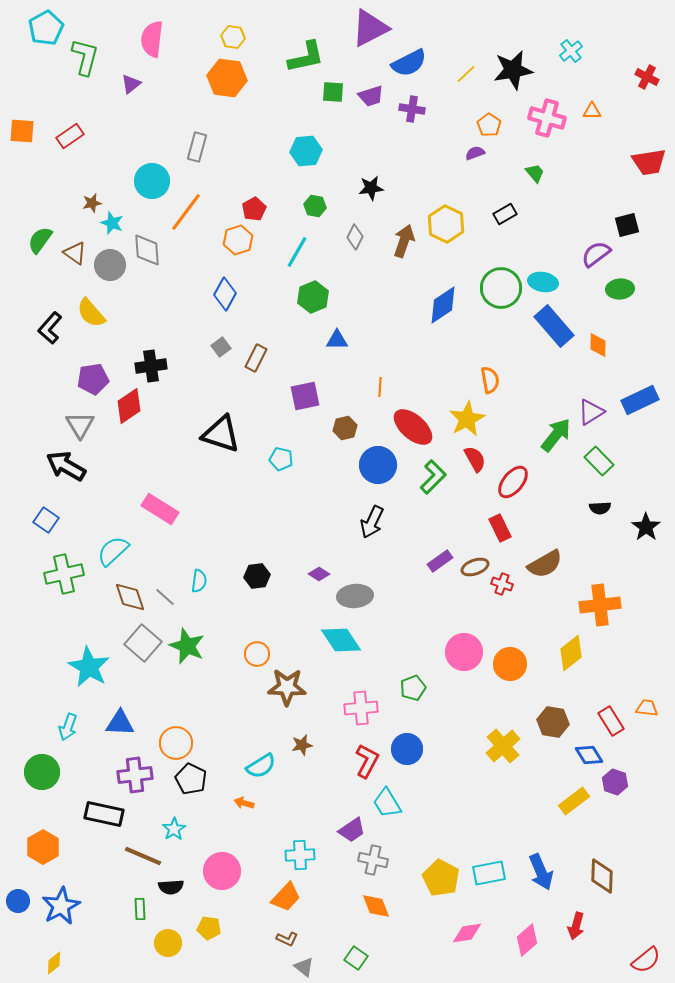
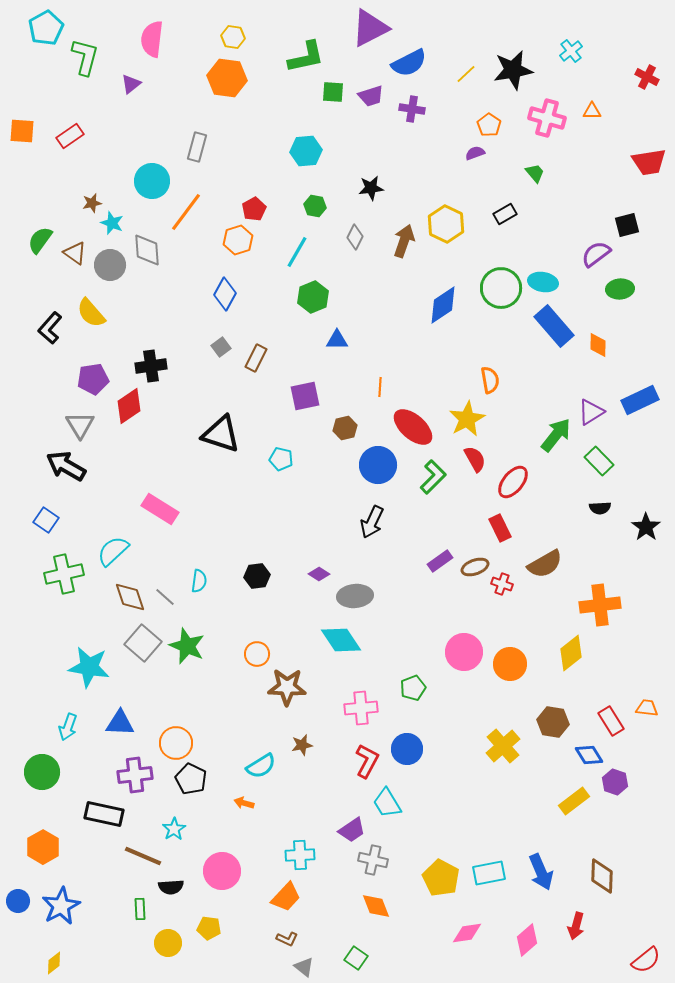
cyan star at (89, 667): rotated 21 degrees counterclockwise
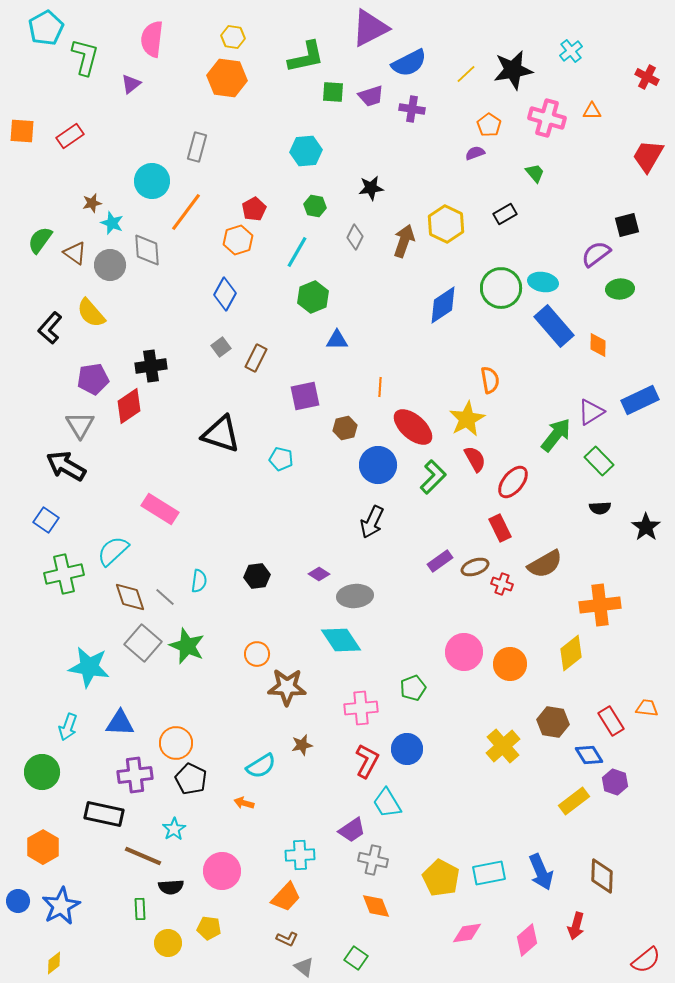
red trapezoid at (649, 162): moved 1 px left, 6 px up; rotated 129 degrees clockwise
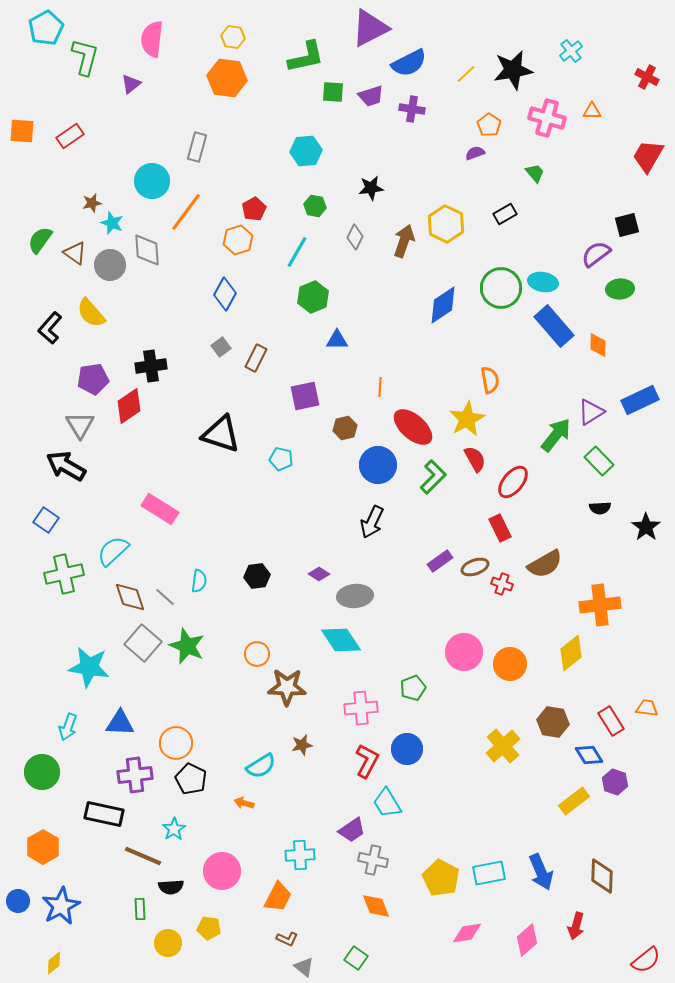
orange trapezoid at (286, 897): moved 8 px left; rotated 16 degrees counterclockwise
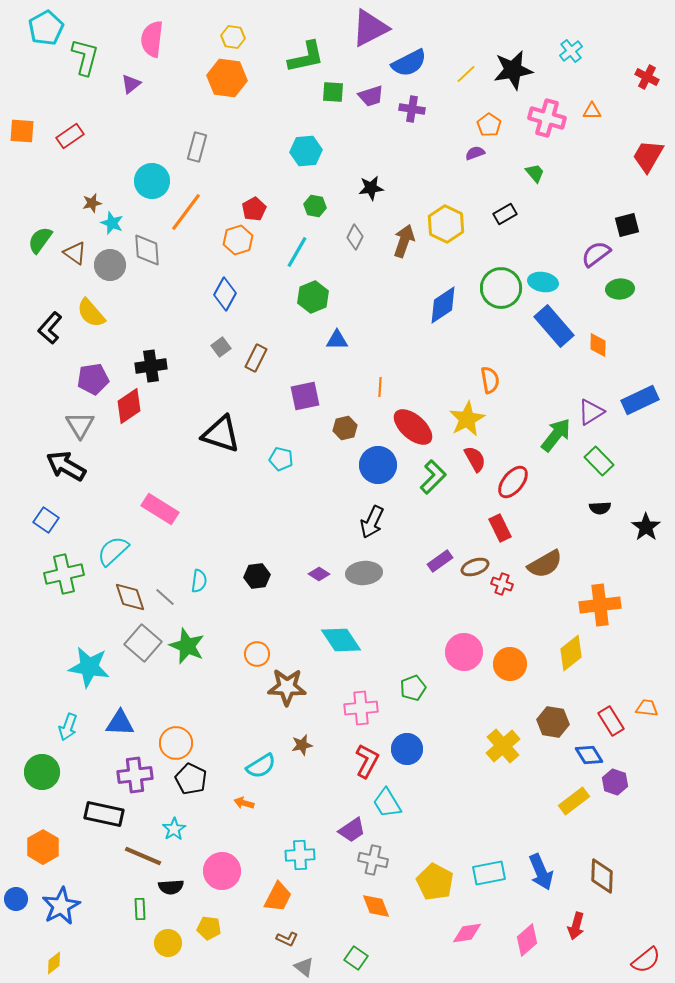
gray ellipse at (355, 596): moved 9 px right, 23 px up
yellow pentagon at (441, 878): moved 6 px left, 4 px down
blue circle at (18, 901): moved 2 px left, 2 px up
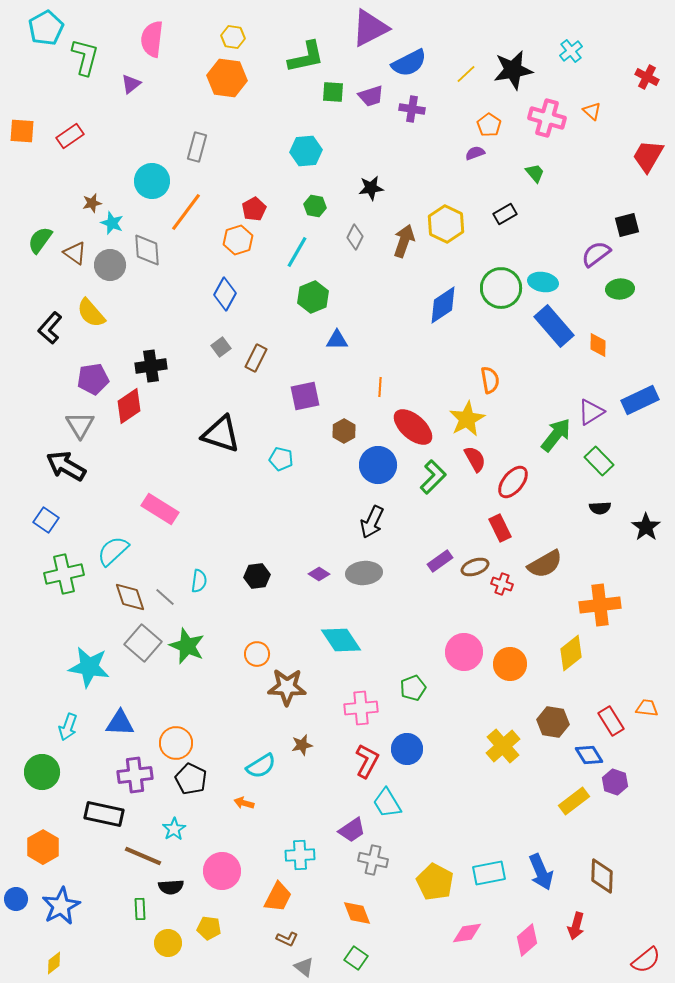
orange triangle at (592, 111): rotated 42 degrees clockwise
brown hexagon at (345, 428): moved 1 px left, 3 px down; rotated 15 degrees counterclockwise
orange diamond at (376, 906): moved 19 px left, 7 px down
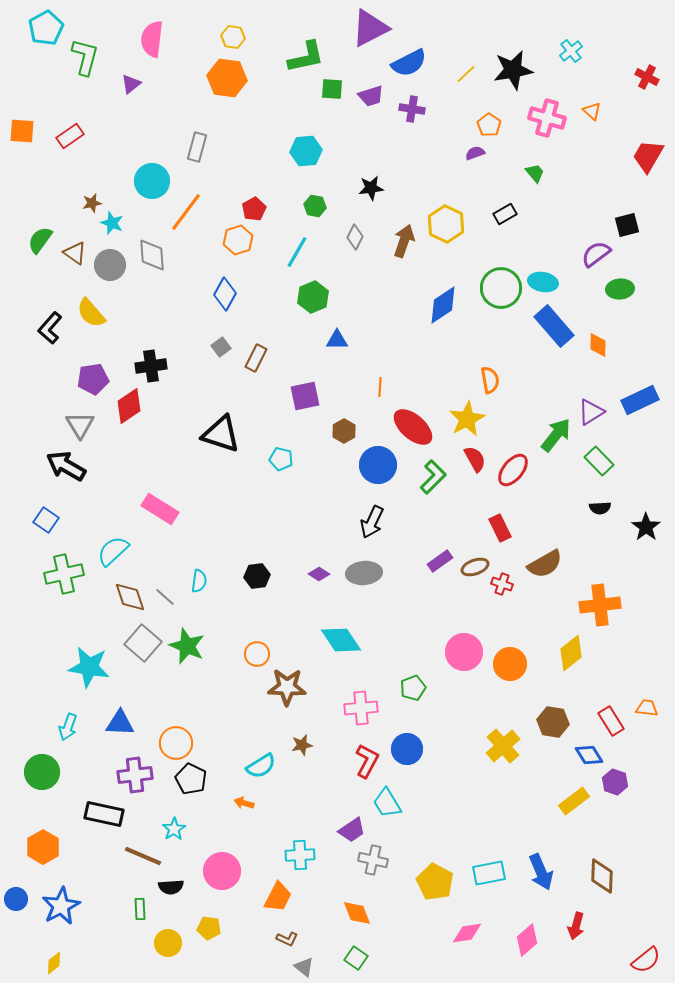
green square at (333, 92): moved 1 px left, 3 px up
gray diamond at (147, 250): moved 5 px right, 5 px down
red ellipse at (513, 482): moved 12 px up
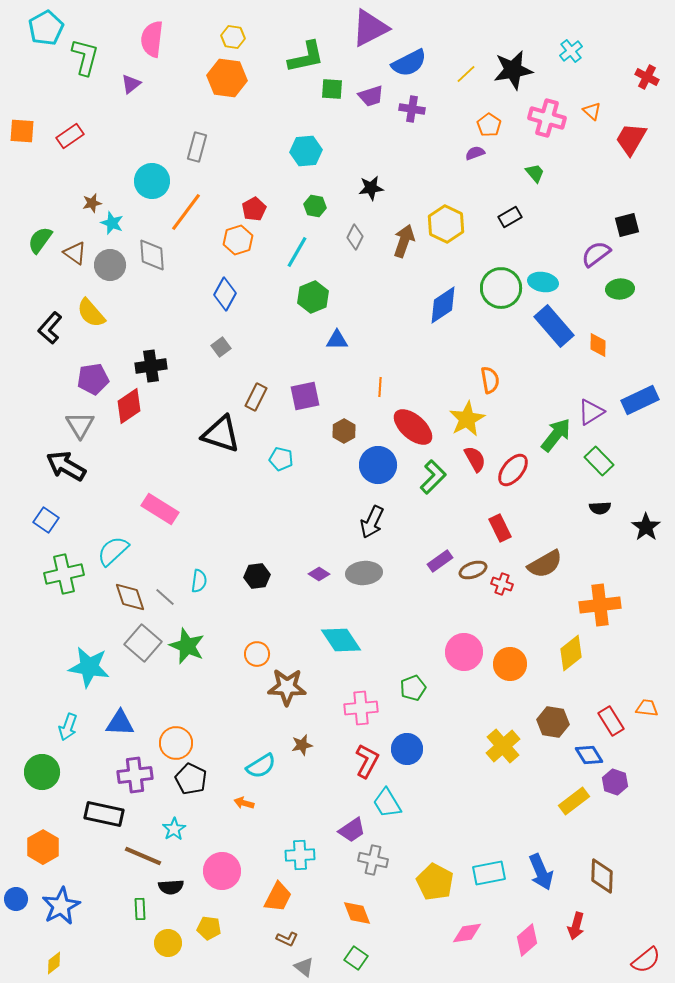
red trapezoid at (648, 156): moved 17 px left, 17 px up
black rectangle at (505, 214): moved 5 px right, 3 px down
brown rectangle at (256, 358): moved 39 px down
brown ellipse at (475, 567): moved 2 px left, 3 px down
